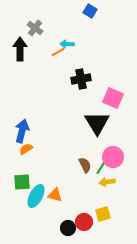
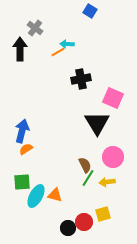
green line: moved 14 px left, 12 px down
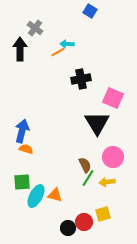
orange semicircle: rotated 48 degrees clockwise
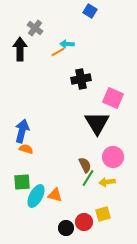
black circle: moved 2 px left
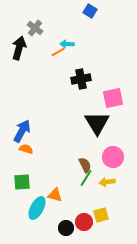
black arrow: moved 1 px left, 1 px up; rotated 15 degrees clockwise
pink square: rotated 35 degrees counterclockwise
blue arrow: rotated 15 degrees clockwise
green line: moved 2 px left
cyan ellipse: moved 1 px right, 12 px down
yellow square: moved 2 px left, 1 px down
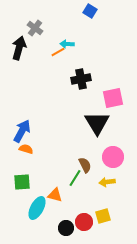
green line: moved 11 px left
yellow square: moved 2 px right, 1 px down
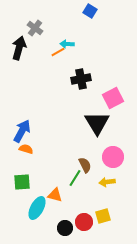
pink square: rotated 15 degrees counterclockwise
black circle: moved 1 px left
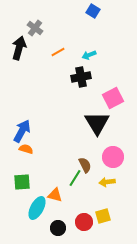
blue square: moved 3 px right
cyan arrow: moved 22 px right, 11 px down; rotated 24 degrees counterclockwise
black cross: moved 2 px up
black circle: moved 7 px left
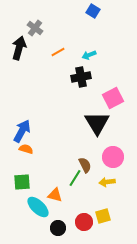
cyan ellipse: moved 1 px right, 1 px up; rotated 75 degrees counterclockwise
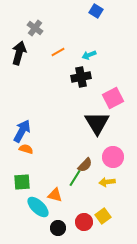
blue square: moved 3 px right
black arrow: moved 5 px down
brown semicircle: rotated 70 degrees clockwise
yellow square: rotated 21 degrees counterclockwise
